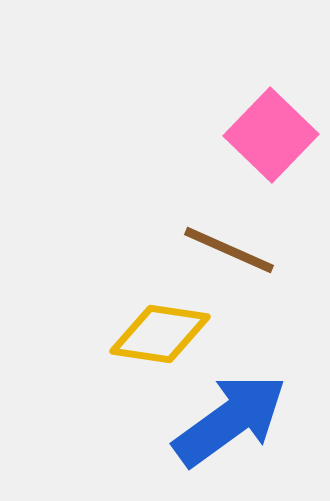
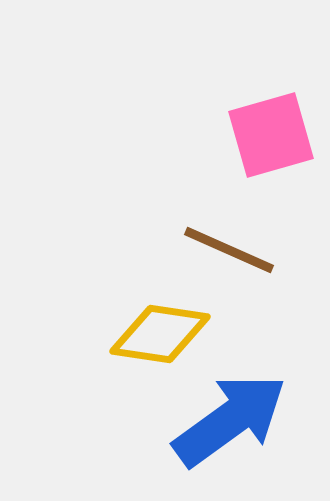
pink square: rotated 30 degrees clockwise
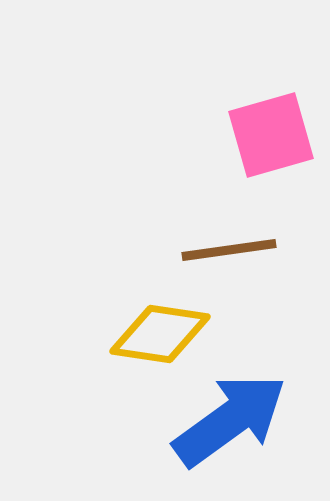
brown line: rotated 32 degrees counterclockwise
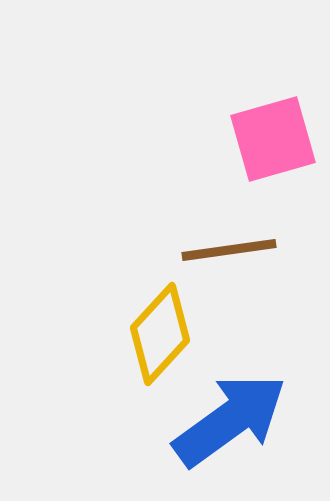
pink square: moved 2 px right, 4 px down
yellow diamond: rotated 56 degrees counterclockwise
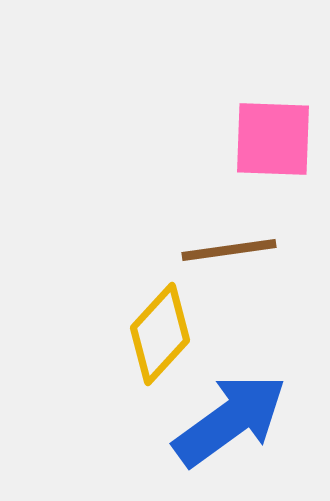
pink square: rotated 18 degrees clockwise
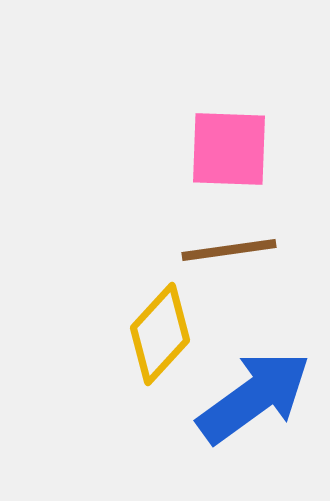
pink square: moved 44 px left, 10 px down
blue arrow: moved 24 px right, 23 px up
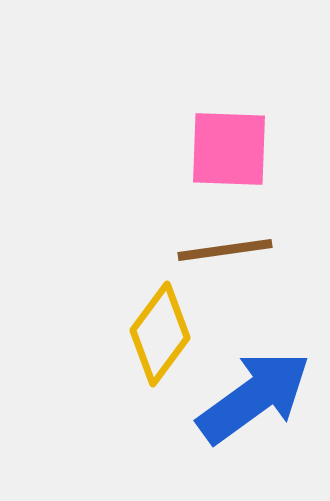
brown line: moved 4 px left
yellow diamond: rotated 6 degrees counterclockwise
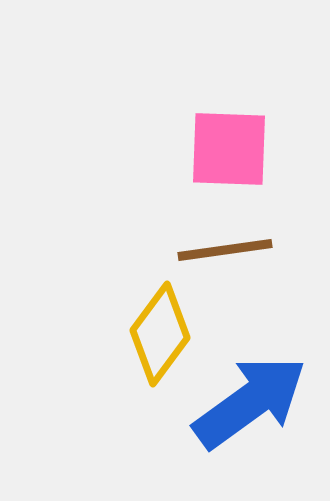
blue arrow: moved 4 px left, 5 px down
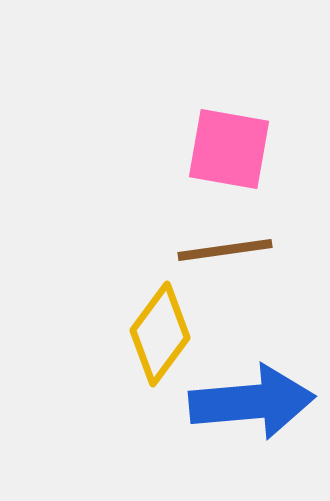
pink square: rotated 8 degrees clockwise
blue arrow: moved 2 px right; rotated 31 degrees clockwise
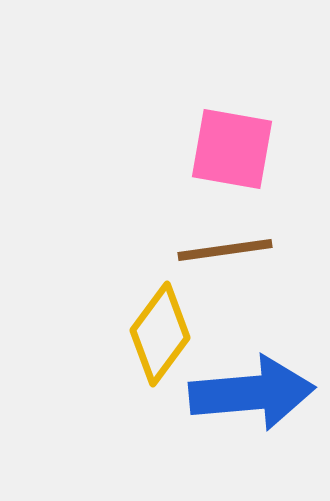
pink square: moved 3 px right
blue arrow: moved 9 px up
